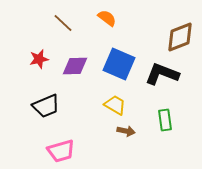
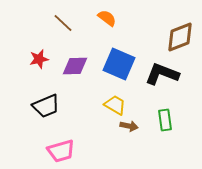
brown arrow: moved 3 px right, 5 px up
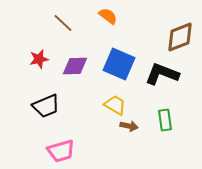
orange semicircle: moved 1 px right, 2 px up
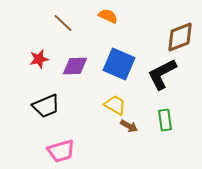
orange semicircle: rotated 12 degrees counterclockwise
black L-shape: rotated 48 degrees counterclockwise
brown arrow: rotated 18 degrees clockwise
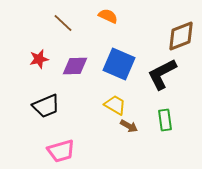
brown diamond: moved 1 px right, 1 px up
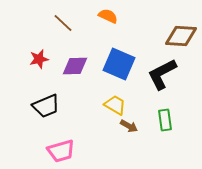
brown diamond: rotated 24 degrees clockwise
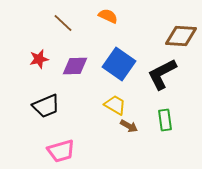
blue square: rotated 12 degrees clockwise
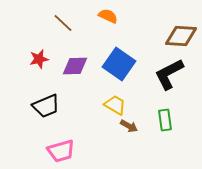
black L-shape: moved 7 px right
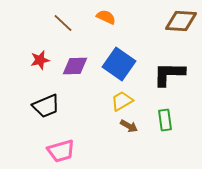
orange semicircle: moved 2 px left, 1 px down
brown diamond: moved 15 px up
red star: moved 1 px right, 1 px down
black L-shape: rotated 28 degrees clockwise
yellow trapezoid: moved 7 px right, 4 px up; rotated 60 degrees counterclockwise
